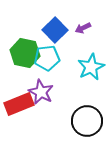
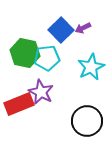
blue square: moved 6 px right
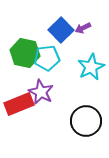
black circle: moved 1 px left
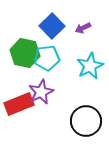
blue square: moved 9 px left, 4 px up
cyan star: moved 1 px left, 1 px up
purple star: rotated 20 degrees clockwise
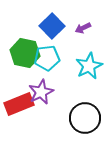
cyan star: moved 1 px left
black circle: moved 1 px left, 3 px up
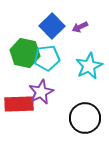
purple arrow: moved 3 px left, 1 px up
red rectangle: rotated 20 degrees clockwise
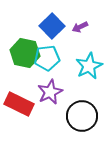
purple star: moved 9 px right
red rectangle: rotated 28 degrees clockwise
black circle: moved 3 px left, 2 px up
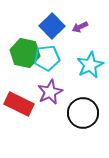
cyan star: moved 1 px right, 1 px up
black circle: moved 1 px right, 3 px up
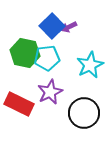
purple arrow: moved 11 px left
black circle: moved 1 px right
